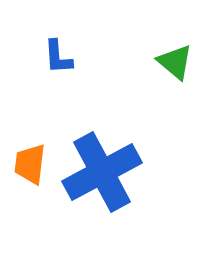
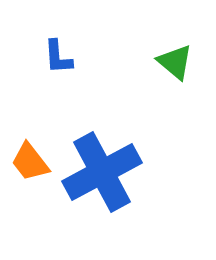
orange trapezoid: moved 2 px up; rotated 45 degrees counterclockwise
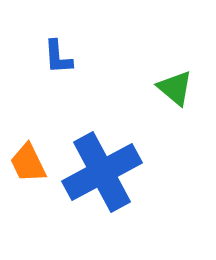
green triangle: moved 26 px down
orange trapezoid: moved 2 px left, 1 px down; rotated 12 degrees clockwise
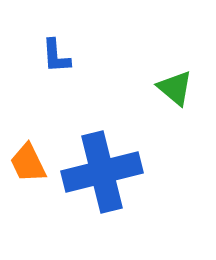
blue L-shape: moved 2 px left, 1 px up
blue cross: rotated 14 degrees clockwise
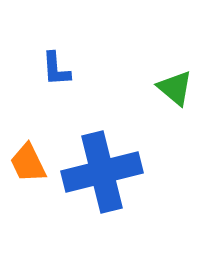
blue L-shape: moved 13 px down
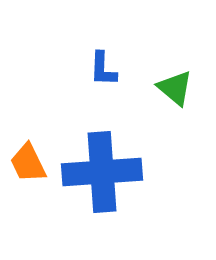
blue L-shape: moved 47 px right; rotated 6 degrees clockwise
blue cross: rotated 10 degrees clockwise
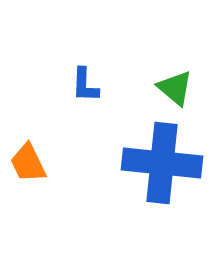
blue L-shape: moved 18 px left, 16 px down
blue cross: moved 60 px right, 9 px up; rotated 10 degrees clockwise
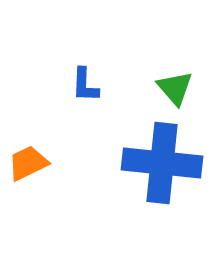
green triangle: rotated 9 degrees clockwise
orange trapezoid: rotated 90 degrees clockwise
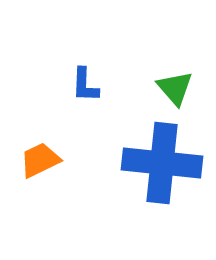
orange trapezoid: moved 12 px right, 3 px up
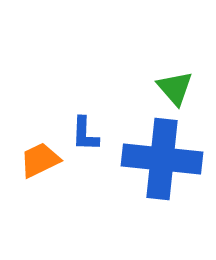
blue L-shape: moved 49 px down
blue cross: moved 4 px up
